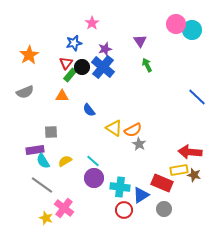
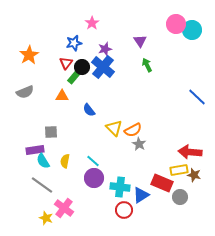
green rectangle: moved 4 px right, 2 px down
yellow triangle: rotated 12 degrees clockwise
yellow semicircle: rotated 48 degrees counterclockwise
gray circle: moved 16 px right, 12 px up
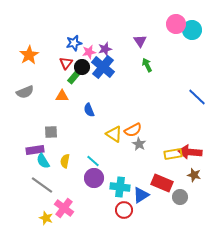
pink star: moved 3 px left, 29 px down; rotated 24 degrees clockwise
blue semicircle: rotated 16 degrees clockwise
yellow triangle: moved 6 px down; rotated 12 degrees counterclockwise
yellow rectangle: moved 6 px left, 16 px up
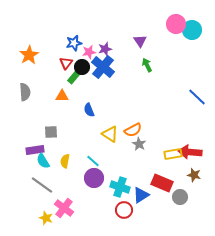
gray semicircle: rotated 72 degrees counterclockwise
yellow triangle: moved 4 px left
cyan cross: rotated 12 degrees clockwise
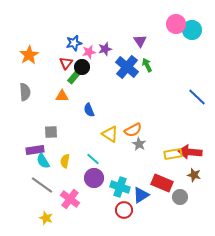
blue cross: moved 24 px right
cyan line: moved 2 px up
pink cross: moved 6 px right, 9 px up
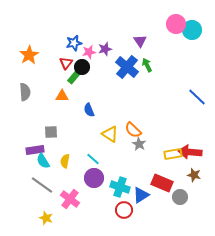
orange semicircle: rotated 72 degrees clockwise
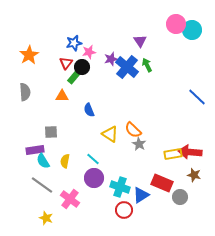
purple star: moved 6 px right, 10 px down
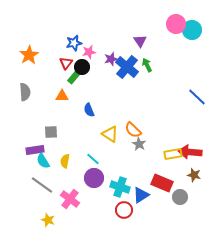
yellow star: moved 2 px right, 2 px down
